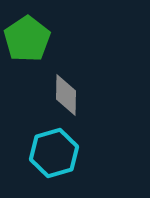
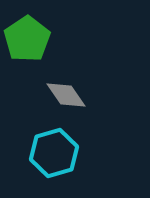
gray diamond: rotated 36 degrees counterclockwise
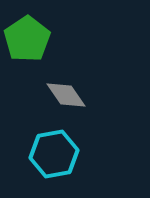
cyan hexagon: moved 1 px down; rotated 6 degrees clockwise
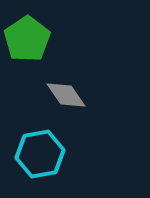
cyan hexagon: moved 14 px left
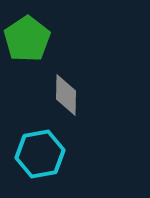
gray diamond: rotated 36 degrees clockwise
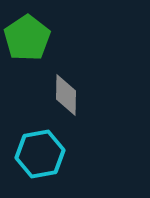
green pentagon: moved 1 px up
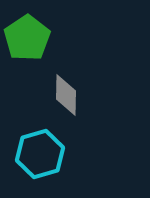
cyan hexagon: rotated 6 degrees counterclockwise
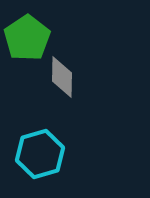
gray diamond: moved 4 px left, 18 px up
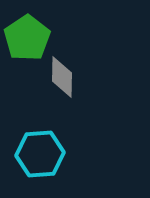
cyan hexagon: rotated 12 degrees clockwise
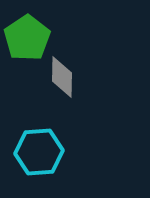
cyan hexagon: moved 1 px left, 2 px up
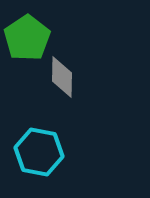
cyan hexagon: rotated 15 degrees clockwise
